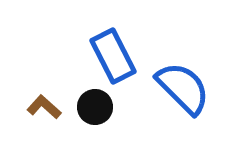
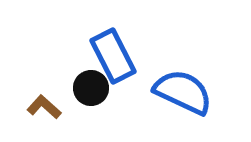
blue semicircle: moved 4 px down; rotated 20 degrees counterclockwise
black circle: moved 4 px left, 19 px up
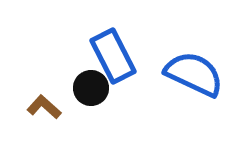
blue semicircle: moved 11 px right, 18 px up
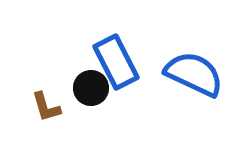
blue rectangle: moved 3 px right, 6 px down
brown L-shape: moved 2 px right; rotated 148 degrees counterclockwise
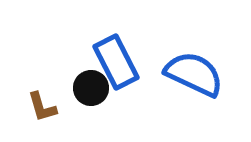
brown L-shape: moved 4 px left
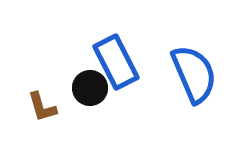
blue semicircle: rotated 42 degrees clockwise
black circle: moved 1 px left
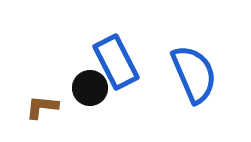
brown L-shape: rotated 112 degrees clockwise
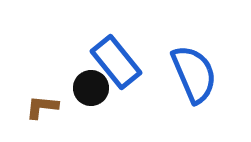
blue rectangle: rotated 12 degrees counterclockwise
black circle: moved 1 px right
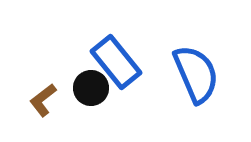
blue semicircle: moved 2 px right
brown L-shape: moved 1 px right, 7 px up; rotated 44 degrees counterclockwise
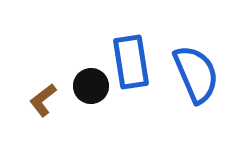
blue rectangle: moved 15 px right; rotated 30 degrees clockwise
black circle: moved 2 px up
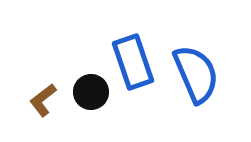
blue rectangle: moved 2 px right; rotated 10 degrees counterclockwise
black circle: moved 6 px down
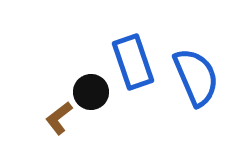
blue semicircle: moved 3 px down
brown L-shape: moved 16 px right, 18 px down
